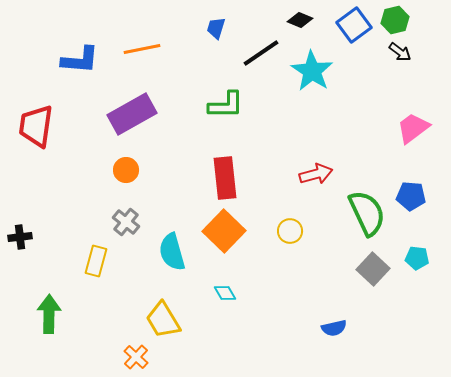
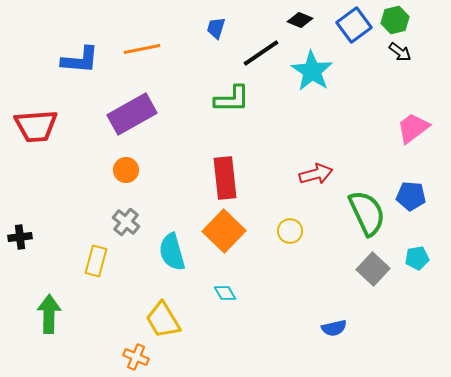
green L-shape: moved 6 px right, 6 px up
red trapezoid: rotated 102 degrees counterclockwise
cyan pentagon: rotated 15 degrees counterclockwise
orange cross: rotated 20 degrees counterclockwise
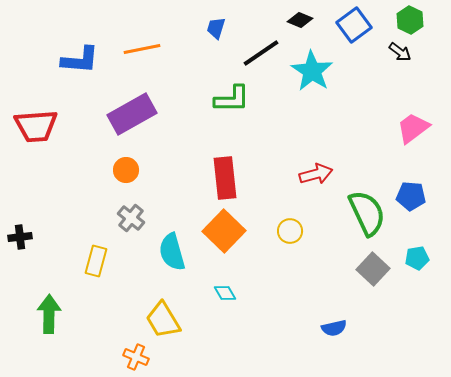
green hexagon: moved 15 px right; rotated 20 degrees counterclockwise
gray cross: moved 5 px right, 4 px up
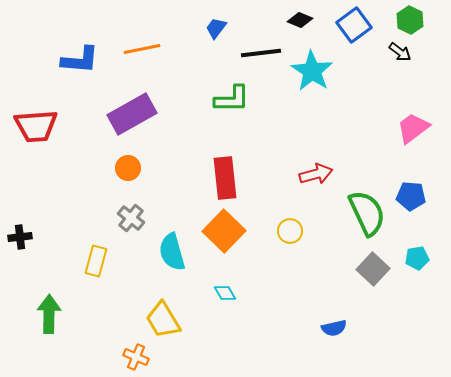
blue trapezoid: rotated 20 degrees clockwise
black line: rotated 27 degrees clockwise
orange circle: moved 2 px right, 2 px up
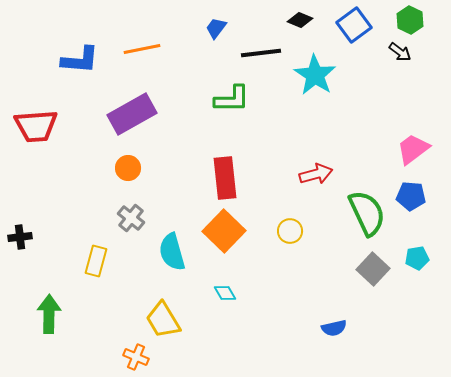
cyan star: moved 3 px right, 4 px down
pink trapezoid: moved 21 px down
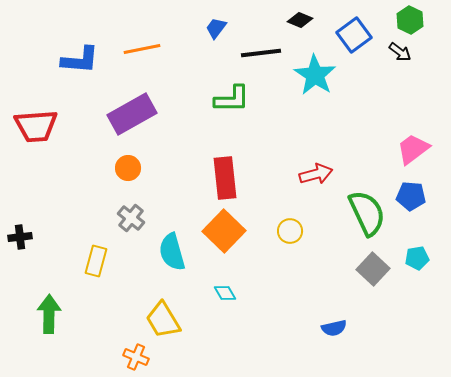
blue square: moved 10 px down
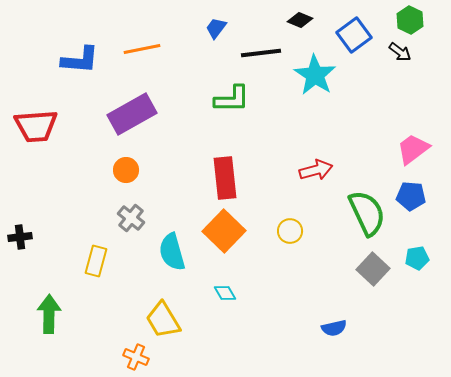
orange circle: moved 2 px left, 2 px down
red arrow: moved 4 px up
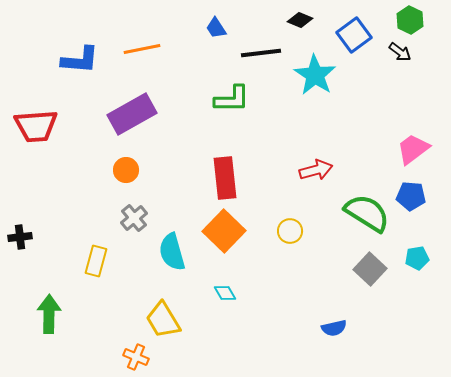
blue trapezoid: rotated 70 degrees counterclockwise
green semicircle: rotated 33 degrees counterclockwise
gray cross: moved 3 px right; rotated 12 degrees clockwise
gray square: moved 3 px left
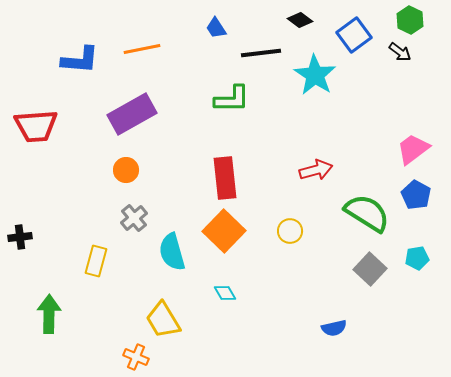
black diamond: rotated 15 degrees clockwise
blue pentagon: moved 5 px right, 1 px up; rotated 24 degrees clockwise
